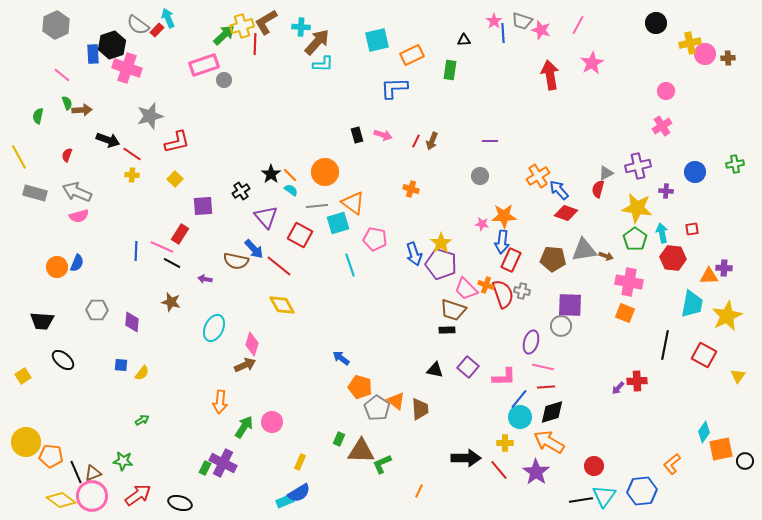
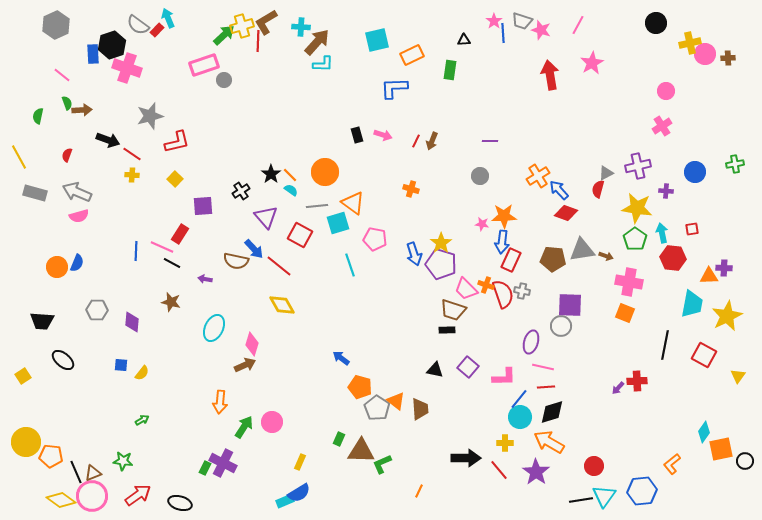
red line at (255, 44): moved 3 px right, 3 px up
gray triangle at (584, 250): moved 2 px left
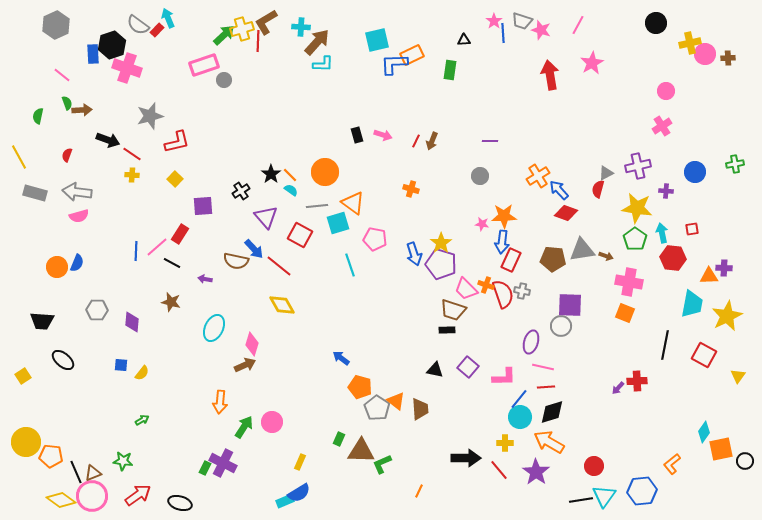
yellow cross at (242, 26): moved 3 px down
blue L-shape at (394, 88): moved 24 px up
gray arrow at (77, 192): rotated 16 degrees counterclockwise
pink line at (162, 247): moved 5 px left; rotated 65 degrees counterclockwise
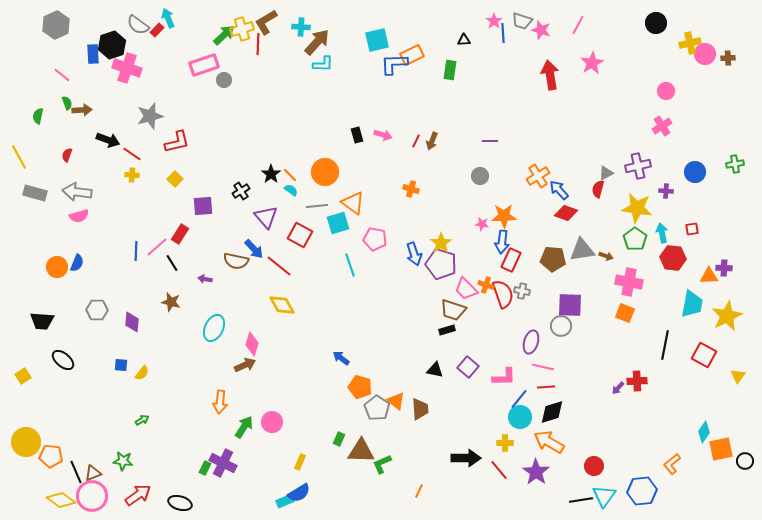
red line at (258, 41): moved 3 px down
black line at (172, 263): rotated 30 degrees clockwise
black rectangle at (447, 330): rotated 14 degrees counterclockwise
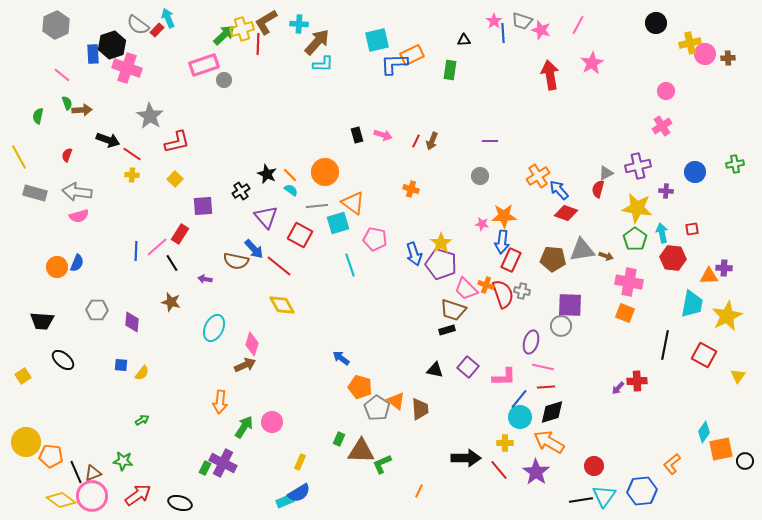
cyan cross at (301, 27): moved 2 px left, 3 px up
gray star at (150, 116): rotated 24 degrees counterclockwise
black star at (271, 174): moved 4 px left; rotated 12 degrees counterclockwise
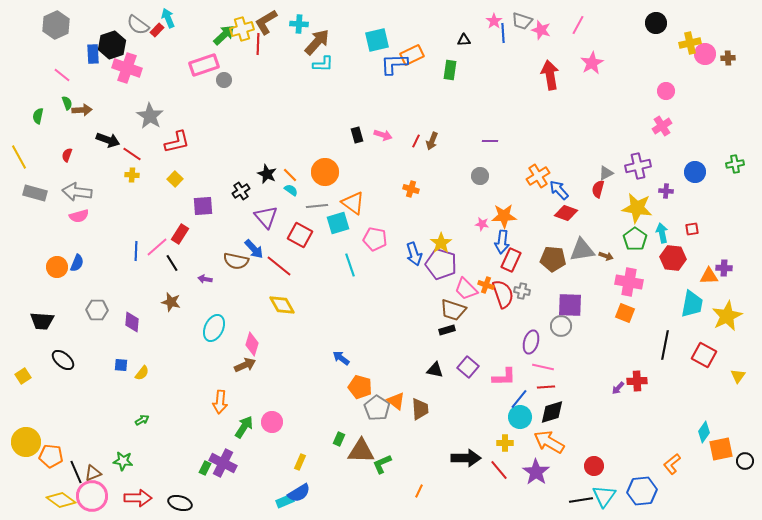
red arrow at (138, 495): moved 3 px down; rotated 36 degrees clockwise
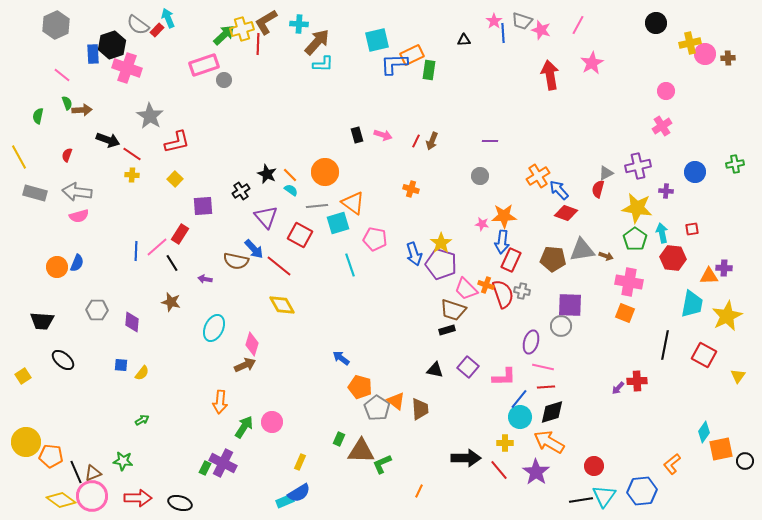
green rectangle at (450, 70): moved 21 px left
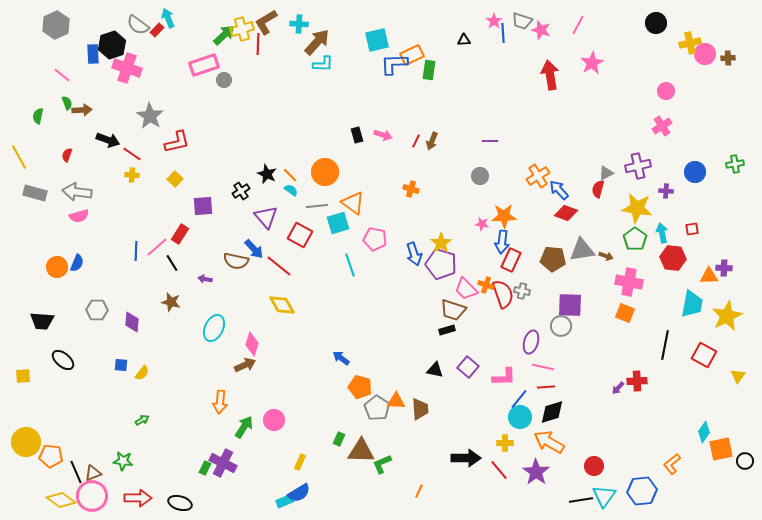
yellow square at (23, 376): rotated 28 degrees clockwise
orange triangle at (396, 401): rotated 36 degrees counterclockwise
pink circle at (272, 422): moved 2 px right, 2 px up
